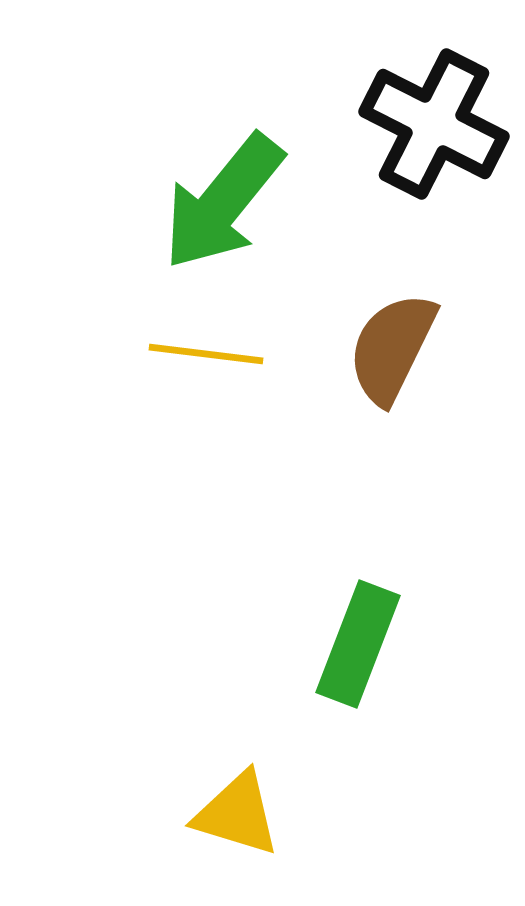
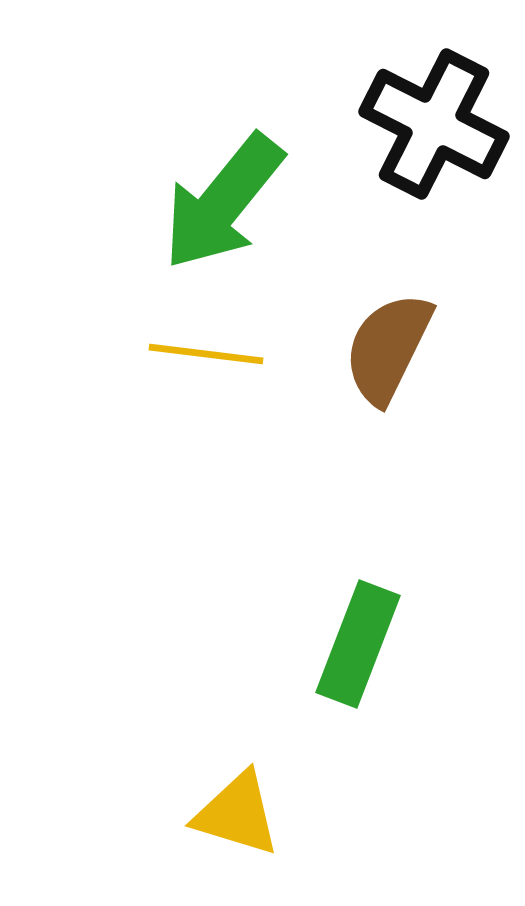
brown semicircle: moved 4 px left
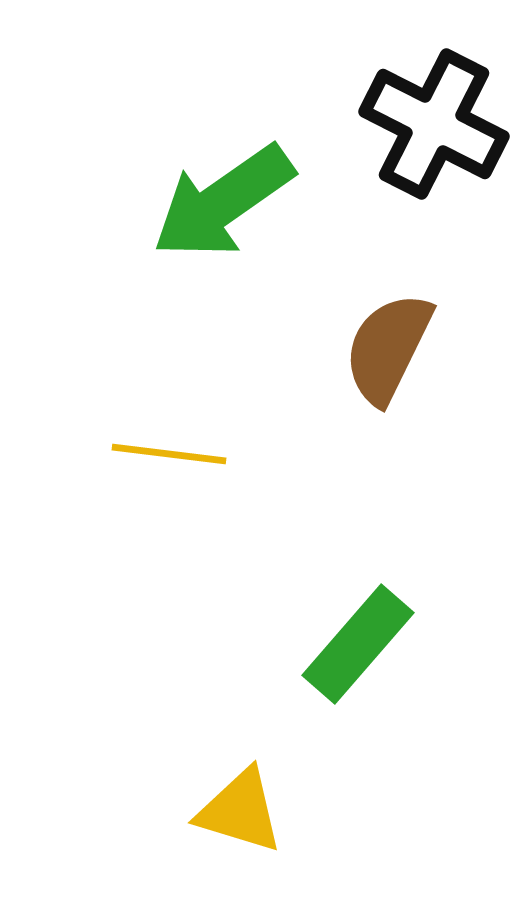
green arrow: rotated 16 degrees clockwise
yellow line: moved 37 px left, 100 px down
green rectangle: rotated 20 degrees clockwise
yellow triangle: moved 3 px right, 3 px up
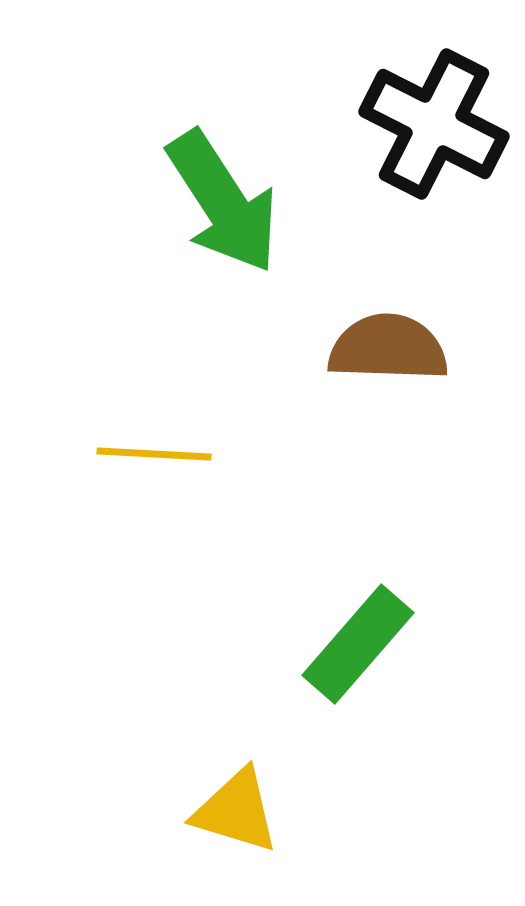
green arrow: rotated 88 degrees counterclockwise
brown semicircle: rotated 66 degrees clockwise
yellow line: moved 15 px left; rotated 4 degrees counterclockwise
yellow triangle: moved 4 px left
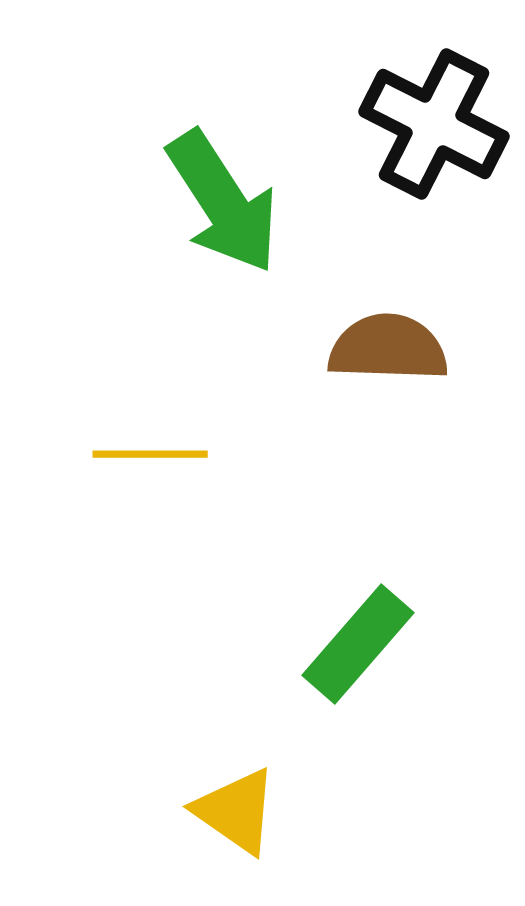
yellow line: moved 4 px left; rotated 3 degrees counterclockwise
yellow triangle: rotated 18 degrees clockwise
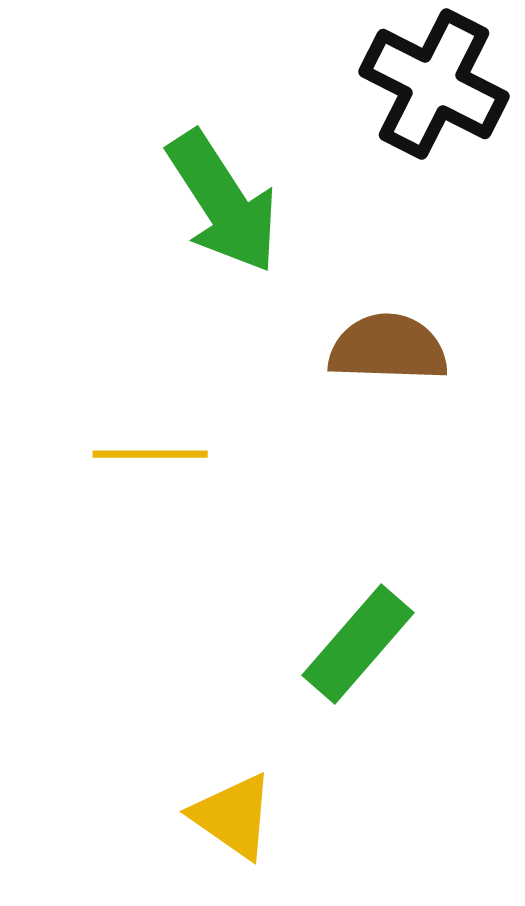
black cross: moved 40 px up
yellow triangle: moved 3 px left, 5 px down
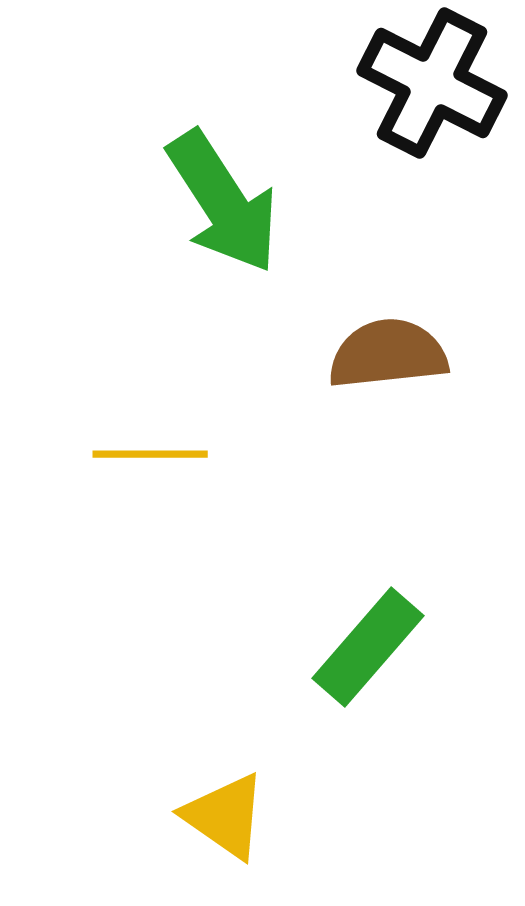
black cross: moved 2 px left, 1 px up
brown semicircle: moved 6 px down; rotated 8 degrees counterclockwise
green rectangle: moved 10 px right, 3 px down
yellow triangle: moved 8 px left
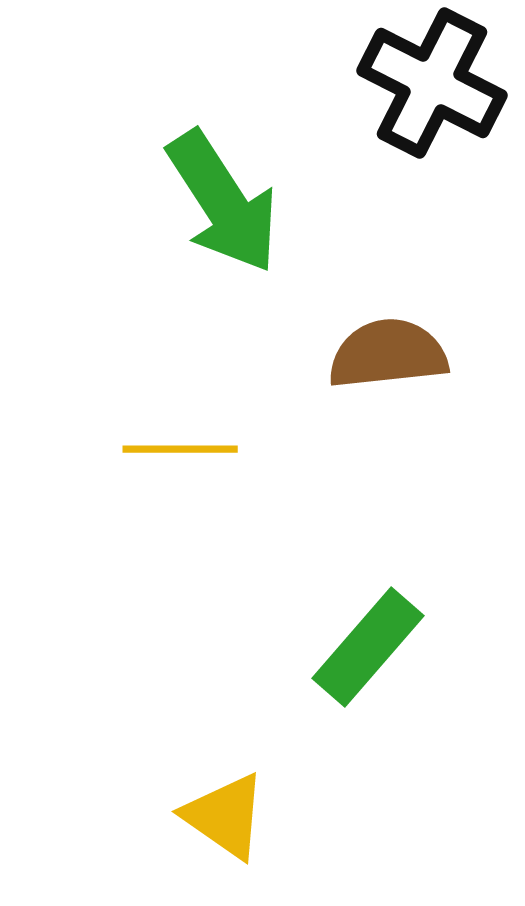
yellow line: moved 30 px right, 5 px up
